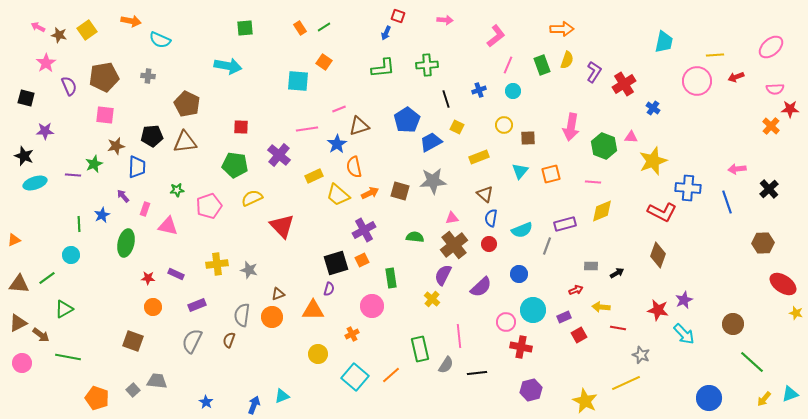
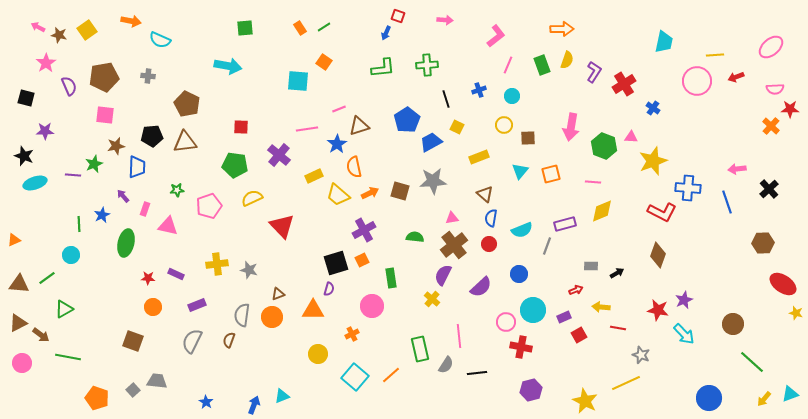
cyan circle at (513, 91): moved 1 px left, 5 px down
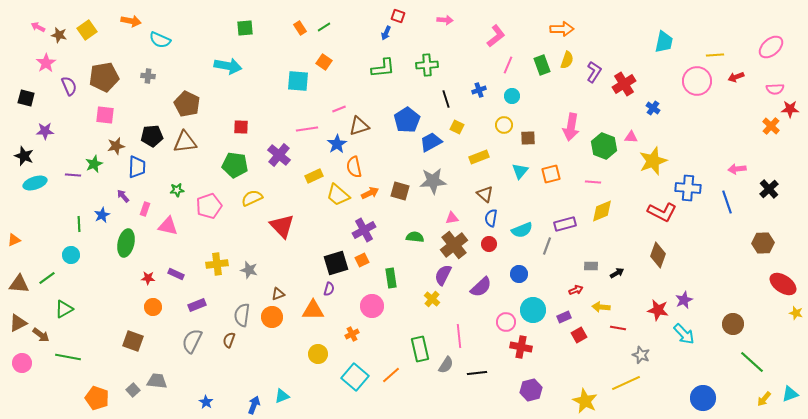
blue circle at (709, 398): moved 6 px left
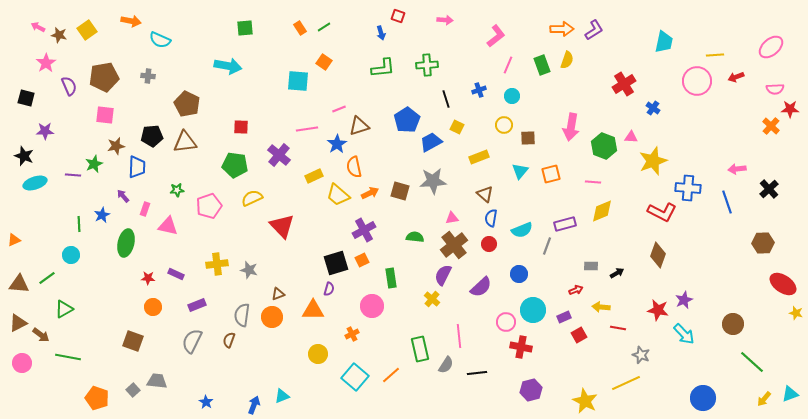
blue arrow at (386, 33): moved 5 px left; rotated 40 degrees counterclockwise
purple L-shape at (594, 72): moved 42 px up; rotated 25 degrees clockwise
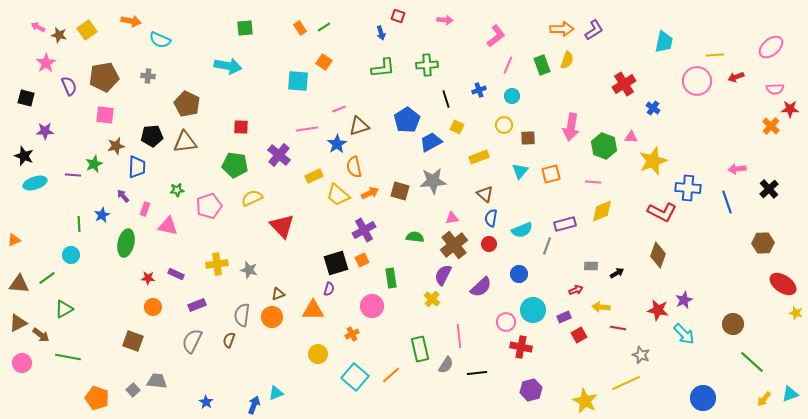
cyan triangle at (282, 396): moved 6 px left, 3 px up
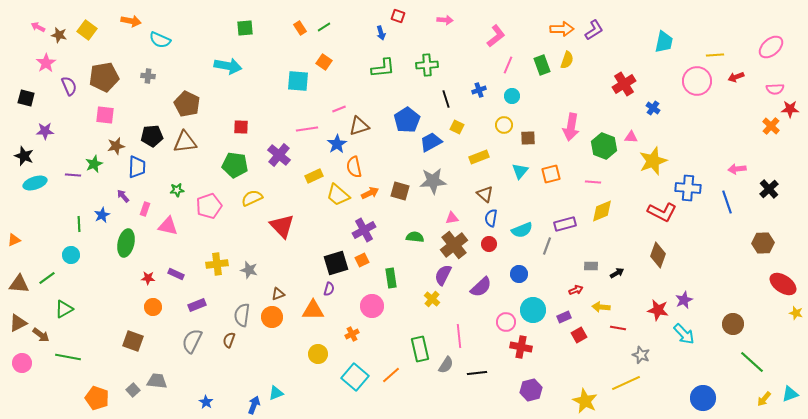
yellow square at (87, 30): rotated 18 degrees counterclockwise
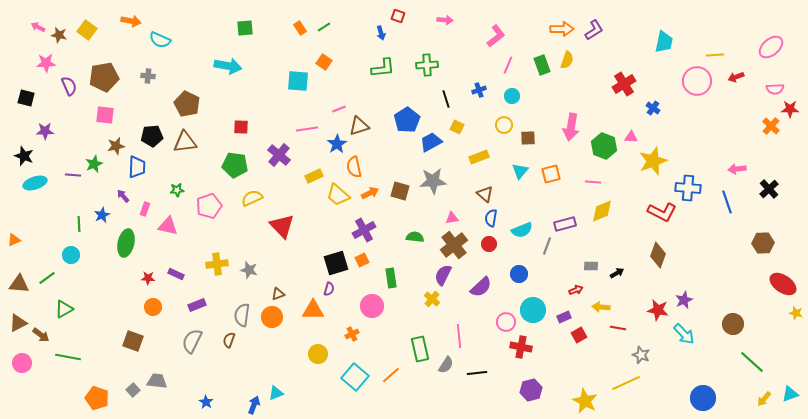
pink star at (46, 63): rotated 30 degrees clockwise
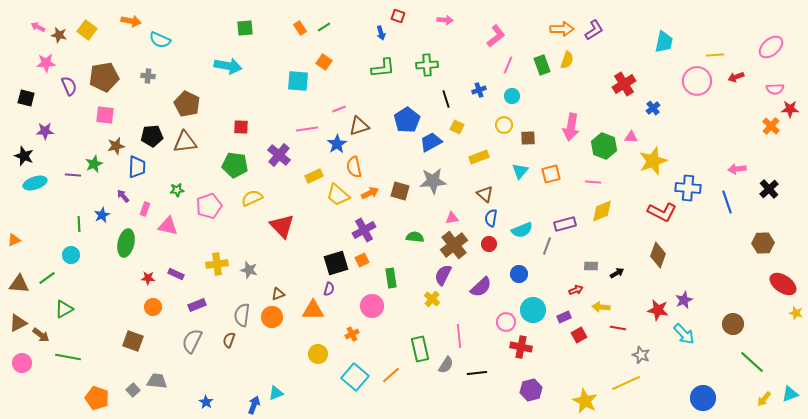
blue cross at (653, 108): rotated 16 degrees clockwise
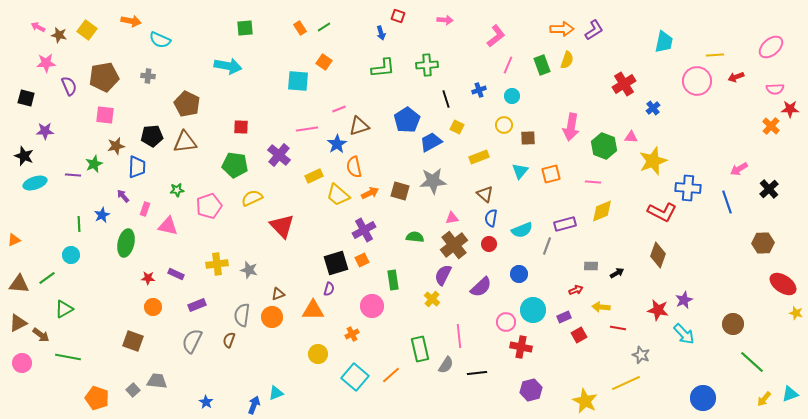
pink arrow at (737, 169): moved 2 px right; rotated 24 degrees counterclockwise
green rectangle at (391, 278): moved 2 px right, 2 px down
